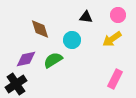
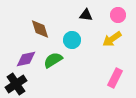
black triangle: moved 2 px up
pink rectangle: moved 1 px up
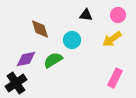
black cross: moved 1 px up
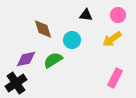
brown diamond: moved 3 px right
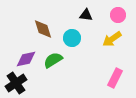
cyan circle: moved 2 px up
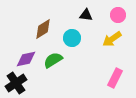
brown diamond: rotated 75 degrees clockwise
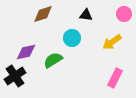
pink circle: moved 6 px right, 1 px up
brown diamond: moved 15 px up; rotated 15 degrees clockwise
yellow arrow: moved 3 px down
purple diamond: moved 7 px up
black cross: moved 1 px left, 7 px up
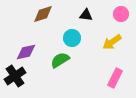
pink circle: moved 3 px left
green semicircle: moved 7 px right
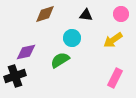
brown diamond: moved 2 px right
yellow arrow: moved 1 px right, 2 px up
black cross: rotated 15 degrees clockwise
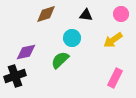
brown diamond: moved 1 px right
green semicircle: rotated 12 degrees counterclockwise
